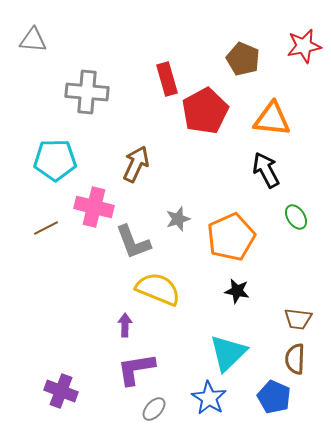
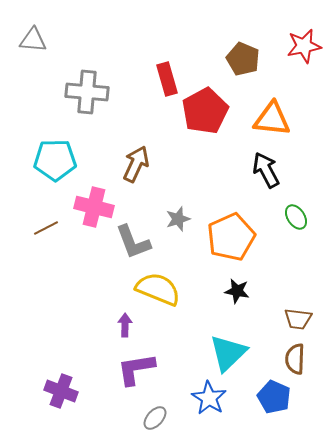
gray ellipse: moved 1 px right, 9 px down
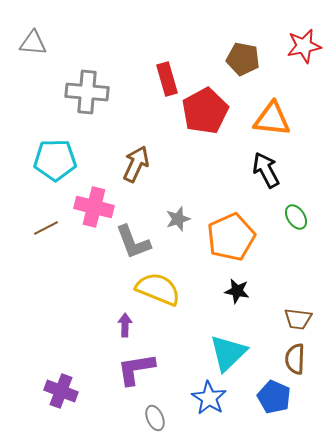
gray triangle: moved 3 px down
brown pentagon: rotated 12 degrees counterclockwise
gray ellipse: rotated 65 degrees counterclockwise
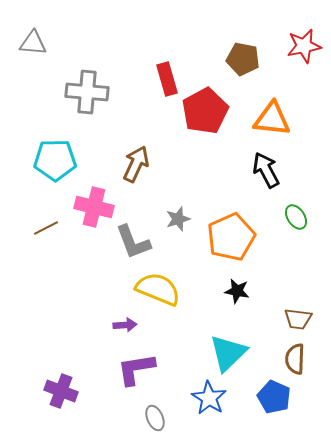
purple arrow: rotated 85 degrees clockwise
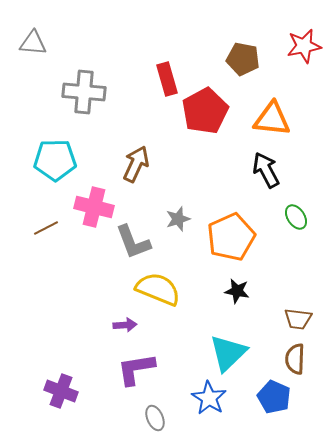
gray cross: moved 3 px left
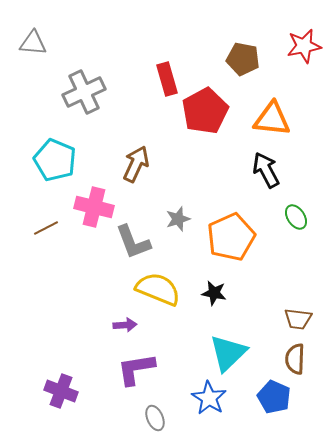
gray cross: rotated 30 degrees counterclockwise
cyan pentagon: rotated 24 degrees clockwise
black star: moved 23 px left, 2 px down
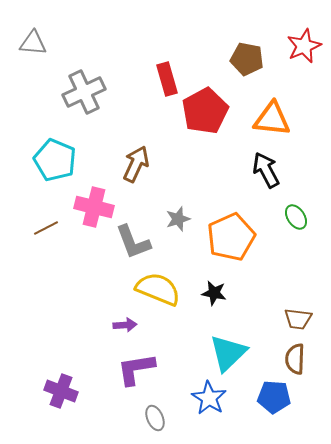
red star: rotated 12 degrees counterclockwise
brown pentagon: moved 4 px right
blue pentagon: rotated 20 degrees counterclockwise
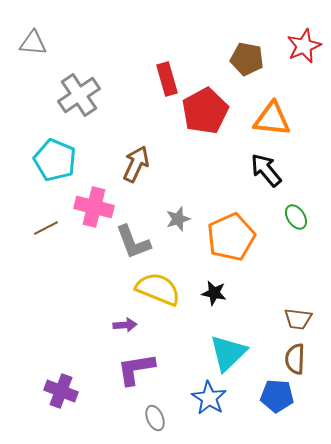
gray cross: moved 5 px left, 3 px down; rotated 9 degrees counterclockwise
black arrow: rotated 12 degrees counterclockwise
blue pentagon: moved 3 px right, 1 px up
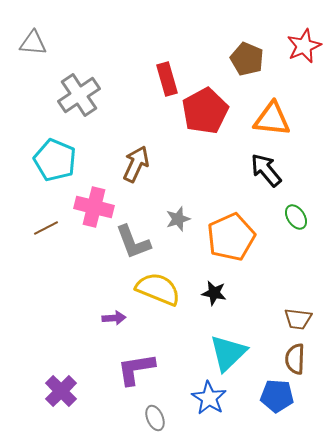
brown pentagon: rotated 12 degrees clockwise
purple arrow: moved 11 px left, 7 px up
purple cross: rotated 24 degrees clockwise
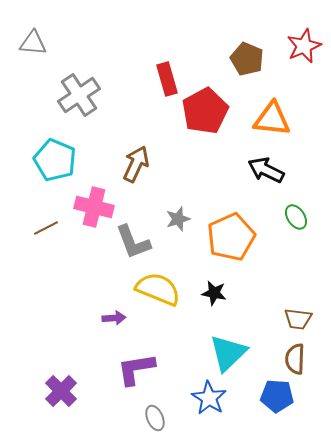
black arrow: rotated 24 degrees counterclockwise
